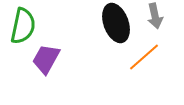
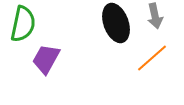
green semicircle: moved 2 px up
orange line: moved 8 px right, 1 px down
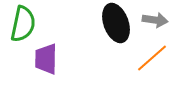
gray arrow: moved 4 px down; rotated 70 degrees counterclockwise
purple trapezoid: rotated 28 degrees counterclockwise
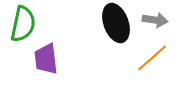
purple trapezoid: rotated 8 degrees counterclockwise
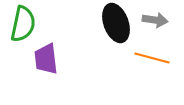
orange line: rotated 56 degrees clockwise
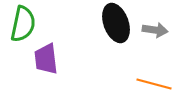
gray arrow: moved 10 px down
orange line: moved 2 px right, 26 px down
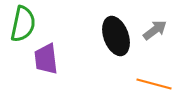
black ellipse: moved 13 px down
gray arrow: rotated 45 degrees counterclockwise
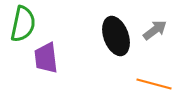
purple trapezoid: moved 1 px up
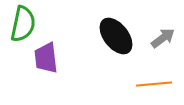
gray arrow: moved 8 px right, 8 px down
black ellipse: rotated 18 degrees counterclockwise
orange line: rotated 20 degrees counterclockwise
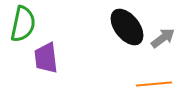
black ellipse: moved 11 px right, 9 px up
